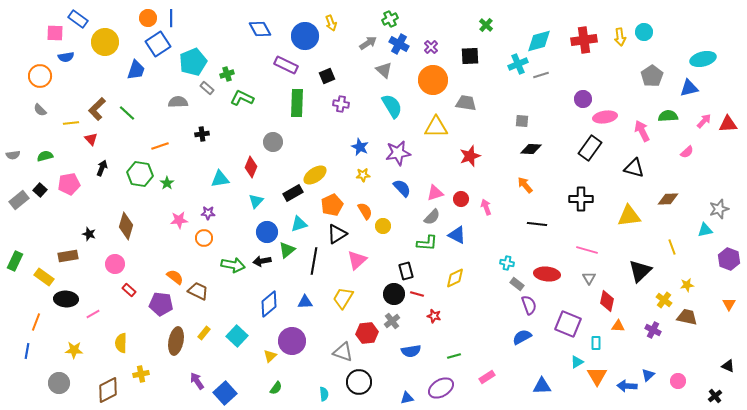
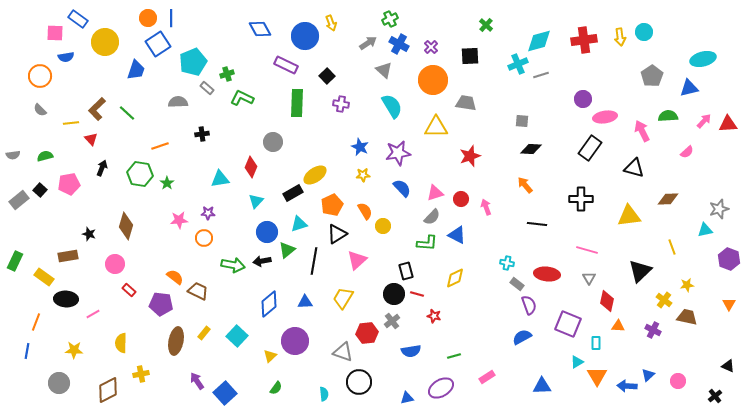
black square at (327, 76): rotated 21 degrees counterclockwise
purple circle at (292, 341): moved 3 px right
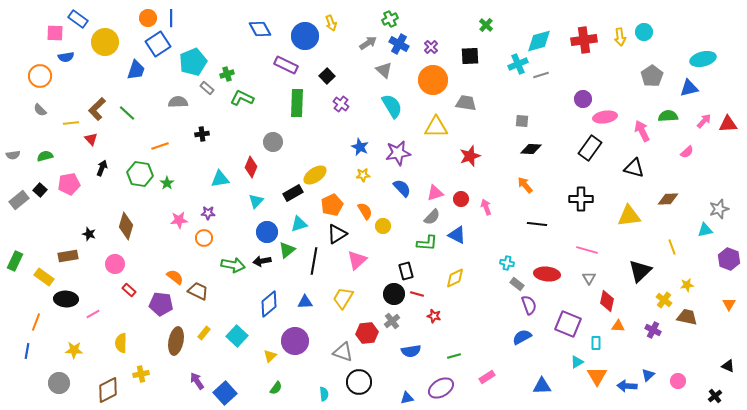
purple cross at (341, 104): rotated 28 degrees clockwise
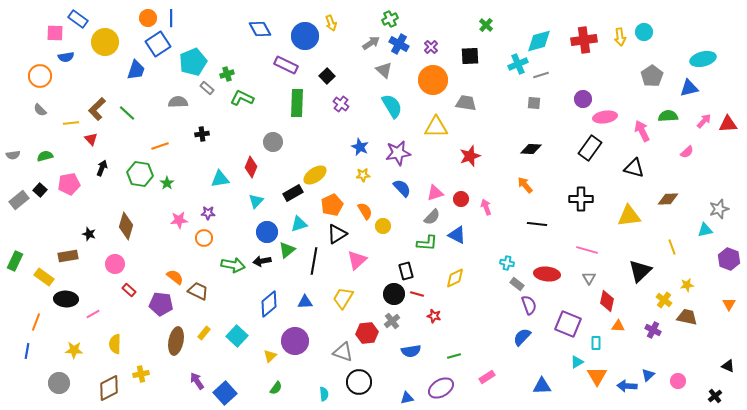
gray arrow at (368, 43): moved 3 px right
gray square at (522, 121): moved 12 px right, 18 px up
blue semicircle at (522, 337): rotated 18 degrees counterclockwise
yellow semicircle at (121, 343): moved 6 px left, 1 px down
brown diamond at (108, 390): moved 1 px right, 2 px up
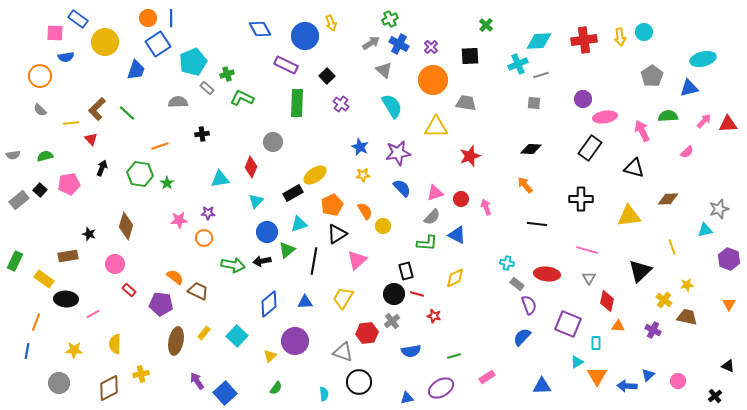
cyan diamond at (539, 41): rotated 12 degrees clockwise
yellow rectangle at (44, 277): moved 2 px down
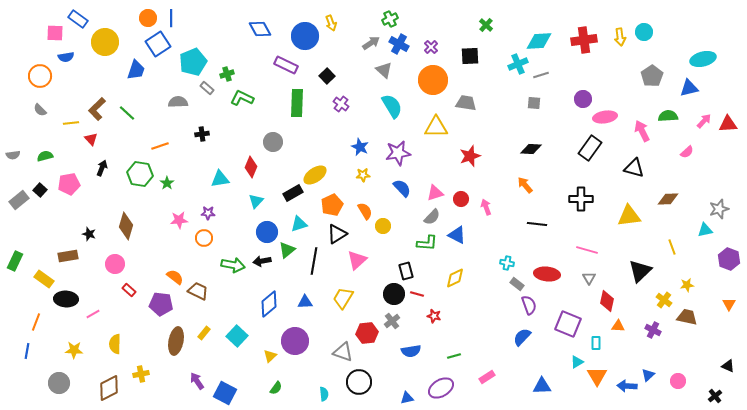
blue square at (225, 393): rotated 20 degrees counterclockwise
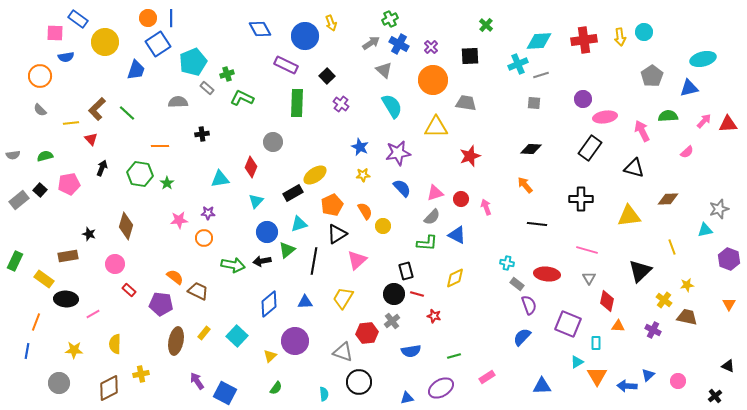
orange line at (160, 146): rotated 18 degrees clockwise
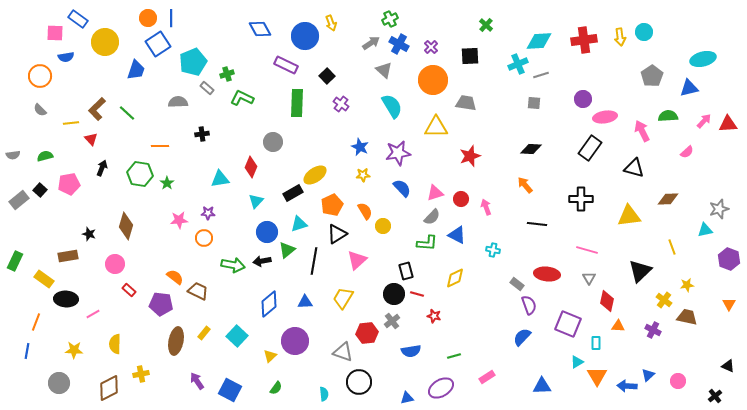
cyan cross at (507, 263): moved 14 px left, 13 px up
blue square at (225, 393): moved 5 px right, 3 px up
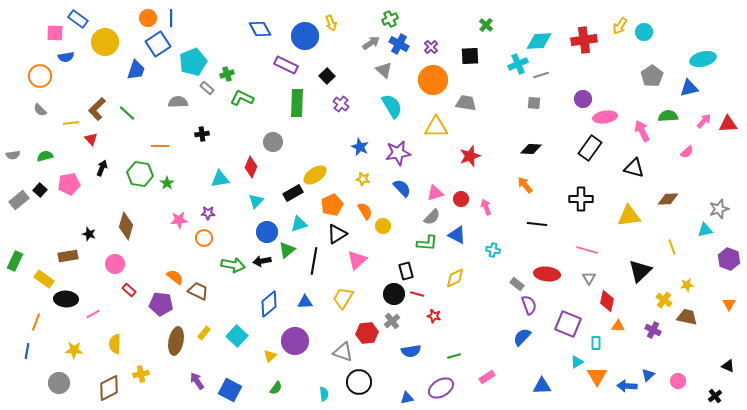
yellow arrow at (620, 37): moved 11 px up; rotated 42 degrees clockwise
yellow star at (363, 175): moved 4 px down; rotated 16 degrees clockwise
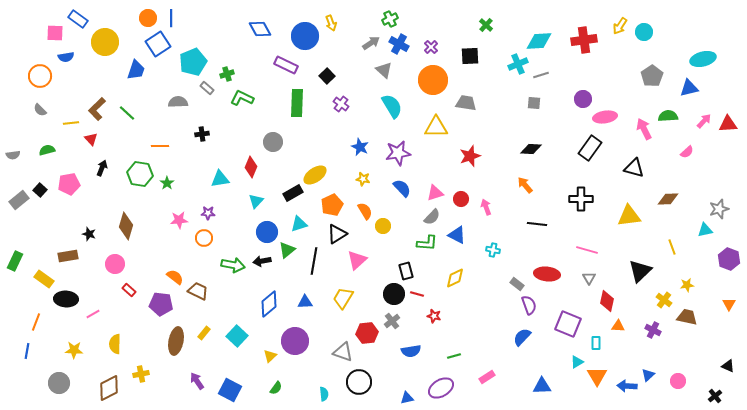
pink arrow at (642, 131): moved 2 px right, 2 px up
green semicircle at (45, 156): moved 2 px right, 6 px up
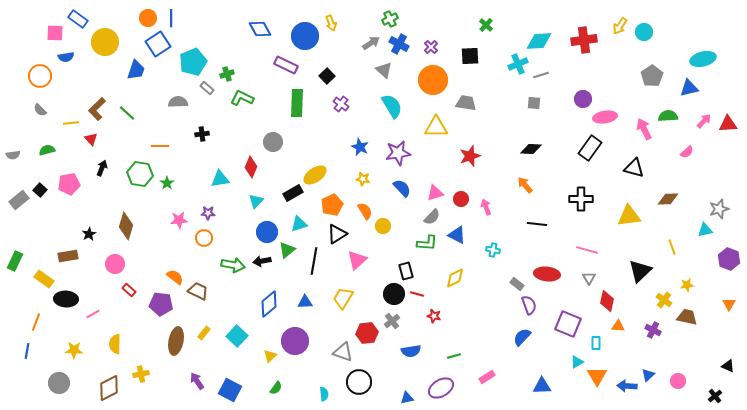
black star at (89, 234): rotated 24 degrees clockwise
